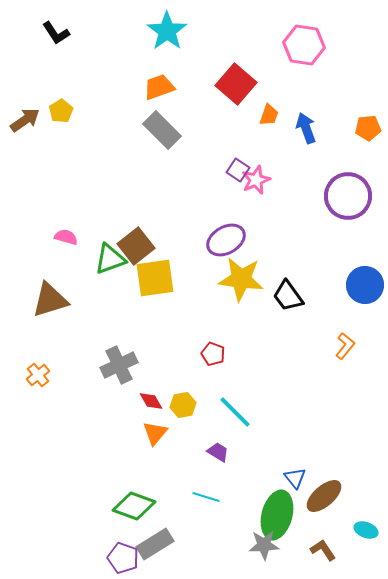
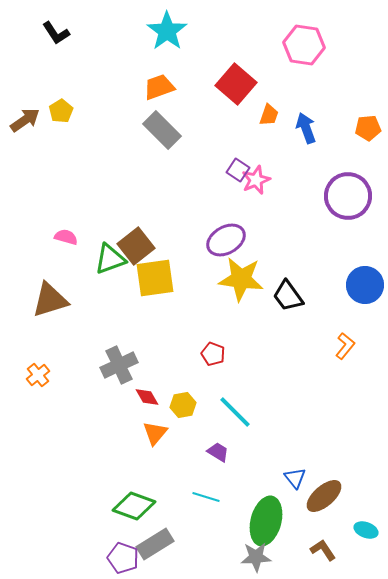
red diamond at (151, 401): moved 4 px left, 4 px up
green ellipse at (277, 515): moved 11 px left, 6 px down
gray star at (264, 545): moved 8 px left, 12 px down
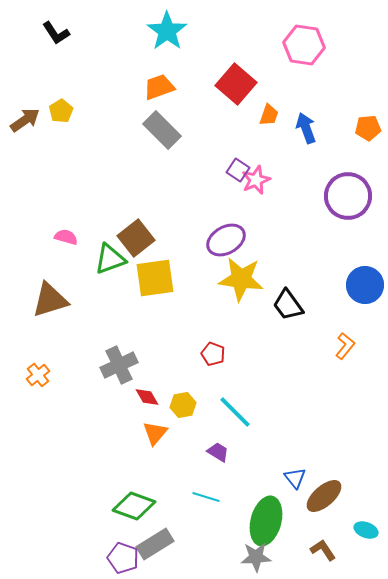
brown square at (136, 246): moved 8 px up
black trapezoid at (288, 296): moved 9 px down
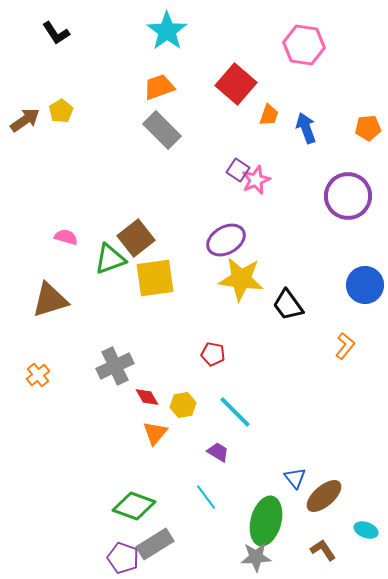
red pentagon at (213, 354): rotated 10 degrees counterclockwise
gray cross at (119, 365): moved 4 px left, 1 px down
cyan line at (206, 497): rotated 36 degrees clockwise
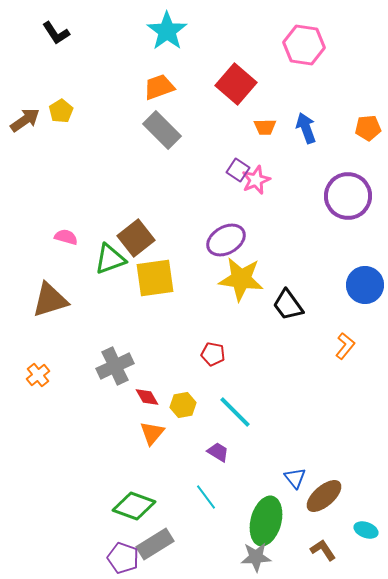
orange trapezoid at (269, 115): moved 4 px left, 12 px down; rotated 70 degrees clockwise
orange triangle at (155, 433): moved 3 px left
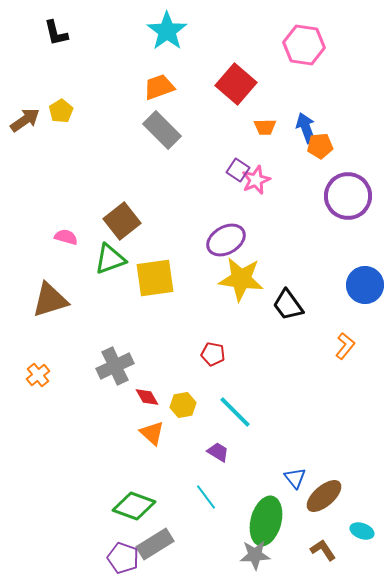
black L-shape at (56, 33): rotated 20 degrees clockwise
orange pentagon at (368, 128): moved 48 px left, 18 px down
brown square at (136, 238): moved 14 px left, 17 px up
orange triangle at (152, 433): rotated 28 degrees counterclockwise
cyan ellipse at (366, 530): moved 4 px left, 1 px down
gray star at (256, 557): moved 1 px left, 2 px up
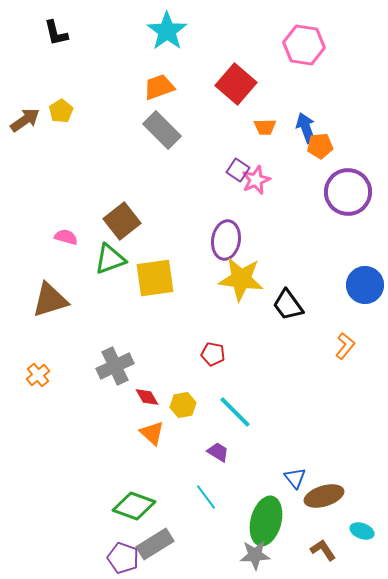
purple circle at (348, 196): moved 4 px up
purple ellipse at (226, 240): rotated 51 degrees counterclockwise
brown ellipse at (324, 496): rotated 24 degrees clockwise
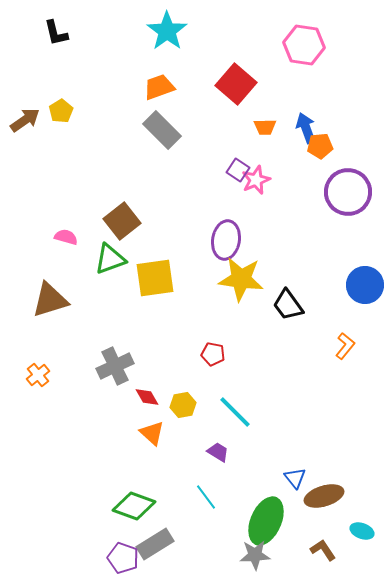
green ellipse at (266, 521): rotated 9 degrees clockwise
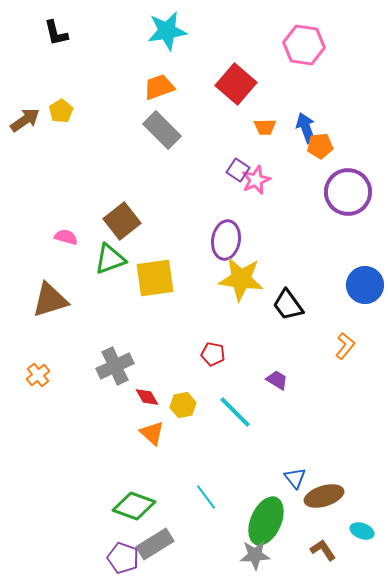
cyan star at (167, 31): rotated 27 degrees clockwise
purple trapezoid at (218, 452): moved 59 px right, 72 px up
